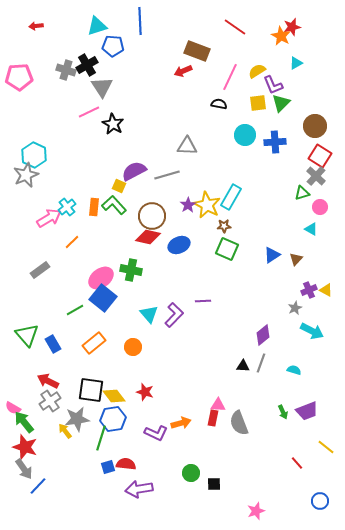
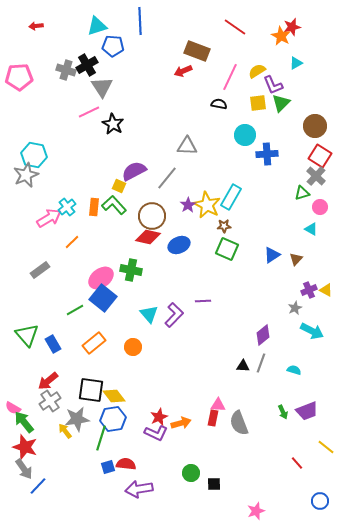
blue cross at (275, 142): moved 8 px left, 12 px down
cyan hexagon at (34, 155): rotated 15 degrees counterclockwise
gray line at (167, 175): moved 3 px down; rotated 35 degrees counterclockwise
red arrow at (48, 381): rotated 65 degrees counterclockwise
red star at (145, 392): moved 14 px right, 25 px down; rotated 30 degrees clockwise
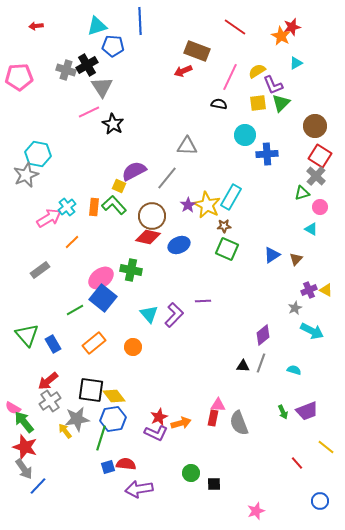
cyan hexagon at (34, 155): moved 4 px right, 1 px up
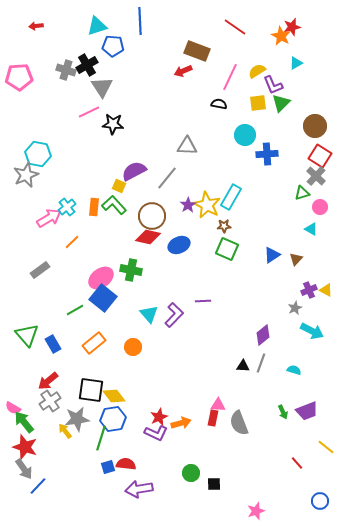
black star at (113, 124): rotated 25 degrees counterclockwise
